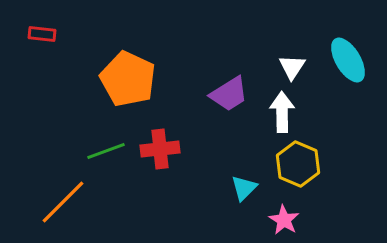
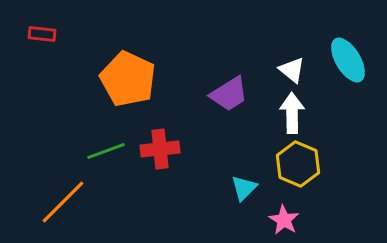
white triangle: moved 3 px down; rotated 24 degrees counterclockwise
white arrow: moved 10 px right, 1 px down
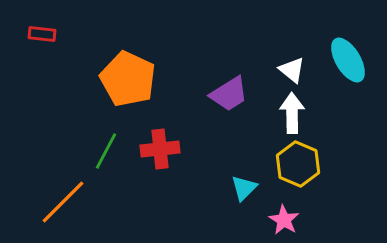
green line: rotated 42 degrees counterclockwise
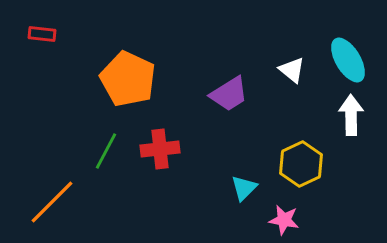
white arrow: moved 59 px right, 2 px down
yellow hexagon: moved 3 px right; rotated 12 degrees clockwise
orange line: moved 11 px left
pink star: rotated 20 degrees counterclockwise
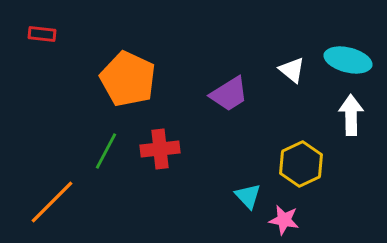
cyan ellipse: rotated 45 degrees counterclockwise
cyan triangle: moved 4 px right, 8 px down; rotated 28 degrees counterclockwise
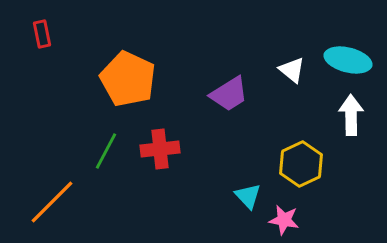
red rectangle: rotated 72 degrees clockwise
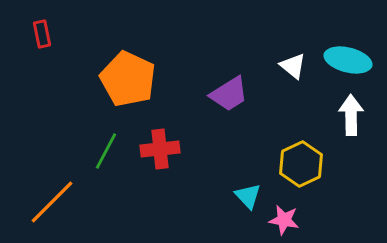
white triangle: moved 1 px right, 4 px up
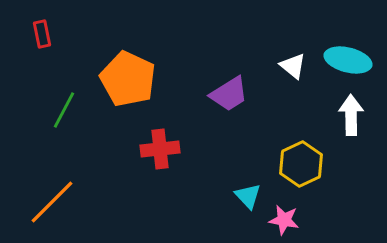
green line: moved 42 px left, 41 px up
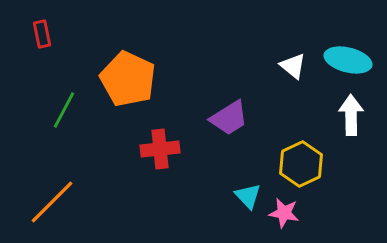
purple trapezoid: moved 24 px down
pink star: moved 7 px up
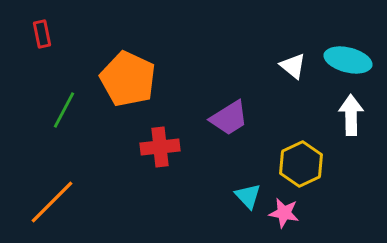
red cross: moved 2 px up
